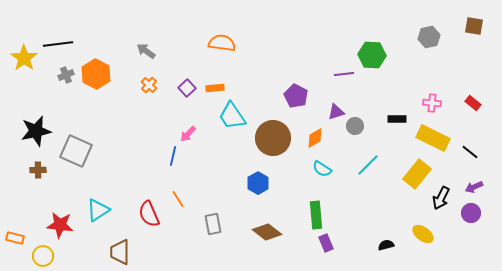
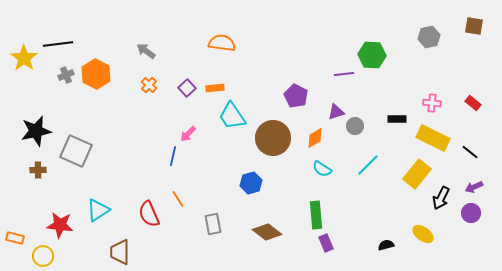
blue hexagon at (258, 183): moved 7 px left; rotated 15 degrees clockwise
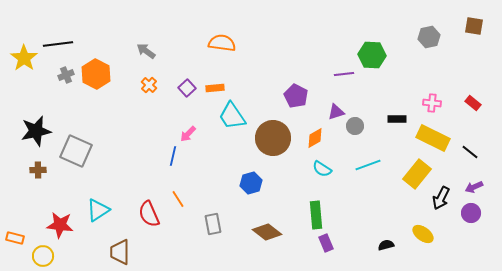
cyan line at (368, 165): rotated 25 degrees clockwise
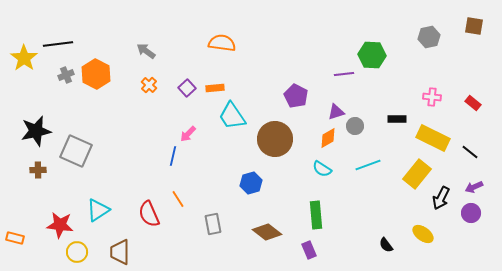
pink cross at (432, 103): moved 6 px up
brown circle at (273, 138): moved 2 px right, 1 px down
orange diamond at (315, 138): moved 13 px right
purple rectangle at (326, 243): moved 17 px left, 7 px down
black semicircle at (386, 245): rotated 112 degrees counterclockwise
yellow circle at (43, 256): moved 34 px right, 4 px up
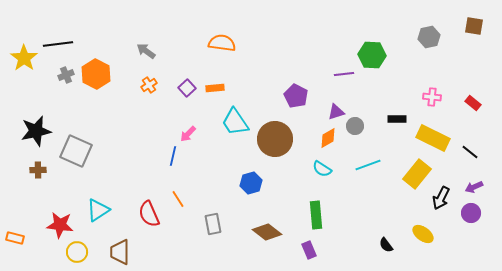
orange cross at (149, 85): rotated 14 degrees clockwise
cyan trapezoid at (232, 116): moved 3 px right, 6 px down
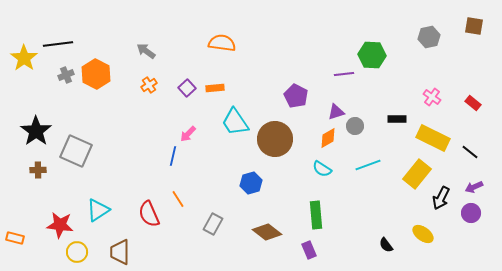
pink cross at (432, 97): rotated 30 degrees clockwise
black star at (36, 131): rotated 24 degrees counterclockwise
gray rectangle at (213, 224): rotated 40 degrees clockwise
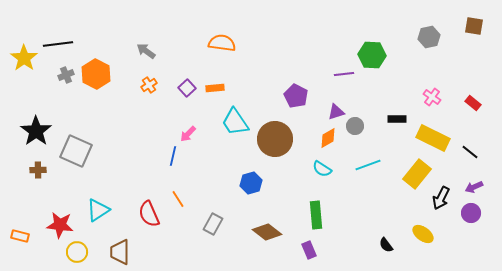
orange rectangle at (15, 238): moved 5 px right, 2 px up
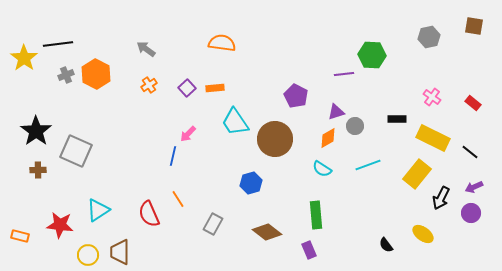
gray arrow at (146, 51): moved 2 px up
yellow circle at (77, 252): moved 11 px right, 3 px down
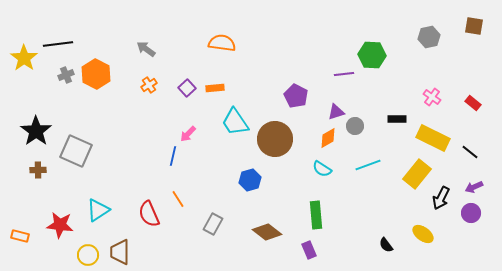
blue hexagon at (251, 183): moved 1 px left, 3 px up
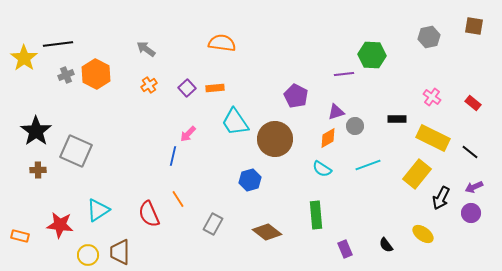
purple rectangle at (309, 250): moved 36 px right, 1 px up
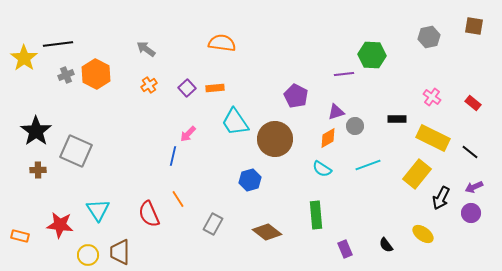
cyan triangle at (98, 210): rotated 30 degrees counterclockwise
